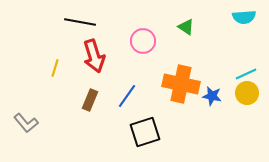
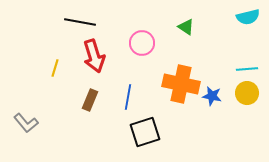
cyan semicircle: moved 4 px right; rotated 10 degrees counterclockwise
pink circle: moved 1 px left, 2 px down
cyan line: moved 1 px right, 5 px up; rotated 20 degrees clockwise
blue line: moved 1 px right, 1 px down; rotated 25 degrees counterclockwise
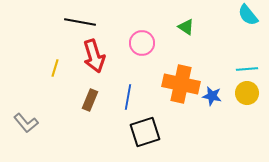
cyan semicircle: moved 2 px up; rotated 65 degrees clockwise
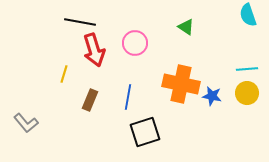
cyan semicircle: rotated 20 degrees clockwise
pink circle: moved 7 px left
red arrow: moved 6 px up
yellow line: moved 9 px right, 6 px down
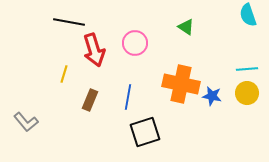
black line: moved 11 px left
gray L-shape: moved 1 px up
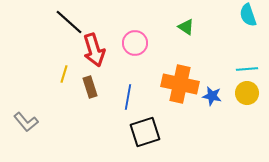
black line: rotated 32 degrees clockwise
orange cross: moved 1 px left
brown rectangle: moved 13 px up; rotated 40 degrees counterclockwise
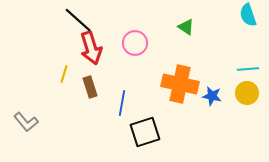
black line: moved 9 px right, 2 px up
red arrow: moved 3 px left, 2 px up
cyan line: moved 1 px right
blue line: moved 6 px left, 6 px down
